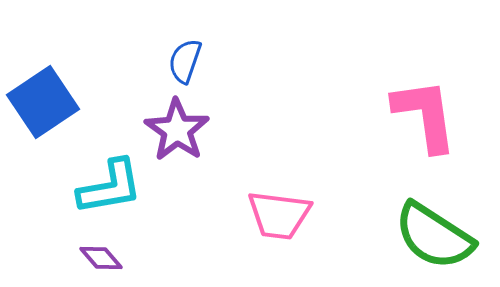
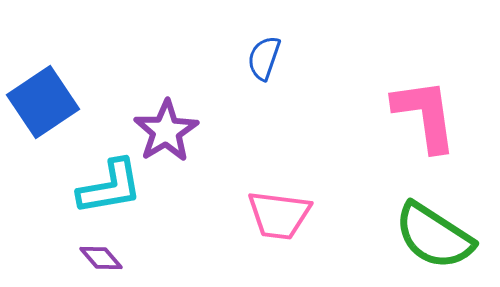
blue semicircle: moved 79 px right, 3 px up
purple star: moved 11 px left, 1 px down; rotated 6 degrees clockwise
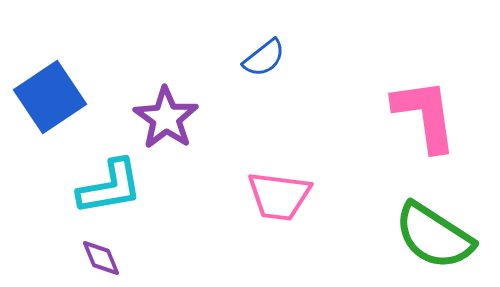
blue semicircle: rotated 147 degrees counterclockwise
blue square: moved 7 px right, 5 px up
purple star: moved 13 px up; rotated 6 degrees counterclockwise
pink trapezoid: moved 19 px up
purple diamond: rotated 18 degrees clockwise
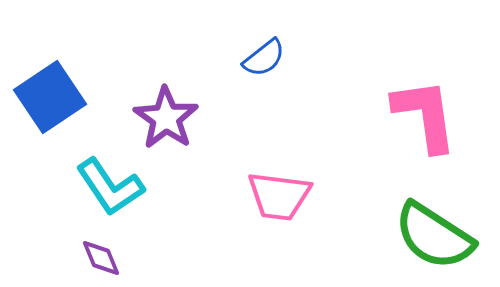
cyan L-shape: rotated 66 degrees clockwise
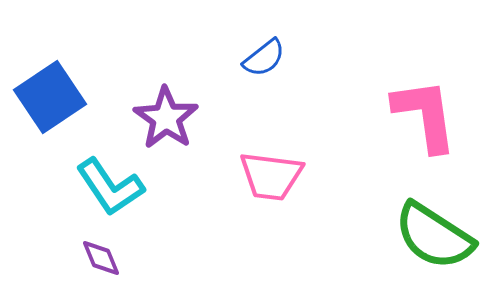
pink trapezoid: moved 8 px left, 20 px up
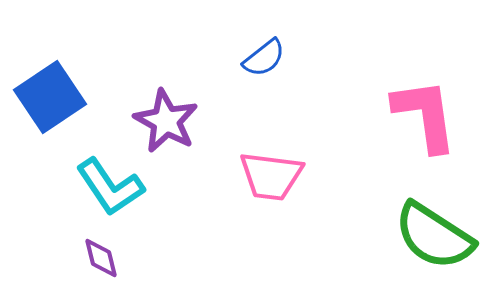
purple star: moved 3 px down; rotated 6 degrees counterclockwise
purple diamond: rotated 9 degrees clockwise
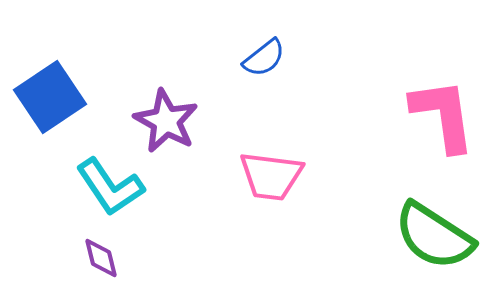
pink L-shape: moved 18 px right
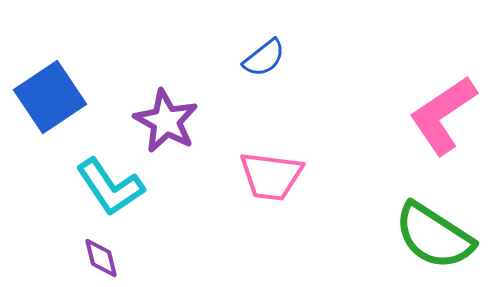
pink L-shape: rotated 116 degrees counterclockwise
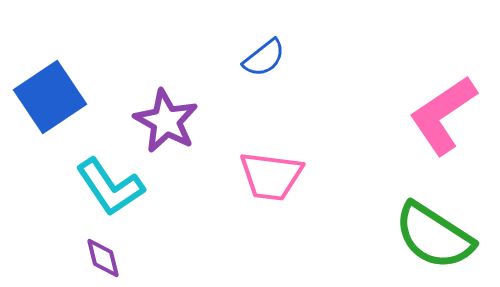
purple diamond: moved 2 px right
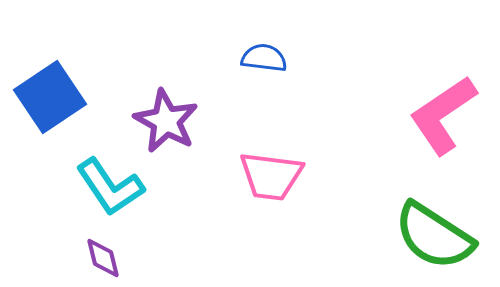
blue semicircle: rotated 135 degrees counterclockwise
